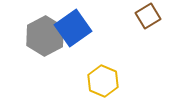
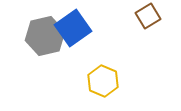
gray hexagon: rotated 15 degrees clockwise
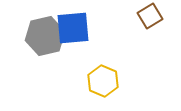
brown square: moved 2 px right
blue square: rotated 30 degrees clockwise
